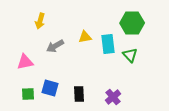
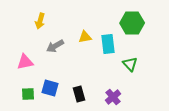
green triangle: moved 9 px down
black rectangle: rotated 14 degrees counterclockwise
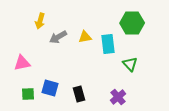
gray arrow: moved 3 px right, 9 px up
pink triangle: moved 3 px left, 1 px down
purple cross: moved 5 px right
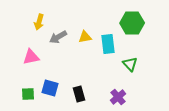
yellow arrow: moved 1 px left, 1 px down
pink triangle: moved 9 px right, 6 px up
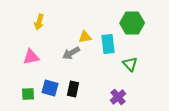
gray arrow: moved 13 px right, 16 px down
black rectangle: moved 6 px left, 5 px up; rotated 28 degrees clockwise
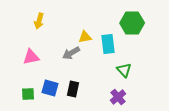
yellow arrow: moved 1 px up
green triangle: moved 6 px left, 6 px down
